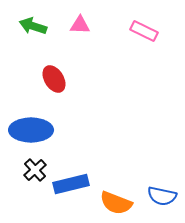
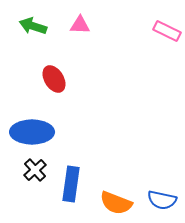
pink rectangle: moved 23 px right
blue ellipse: moved 1 px right, 2 px down
blue rectangle: rotated 68 degrees counterclockwise
blue semicircle: moved 4 px down
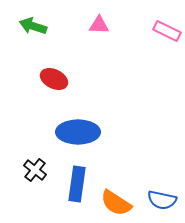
pink triangle: moved 19 px right
red ellipse: rotated 32 degrees counterclockwise
blue ellipse: moved 46 px right
black cross: rotated 10 degrees counterclockwise
blue rectangle: moved 6 px right
orange semicircle: rotated 12 degrees clockwise
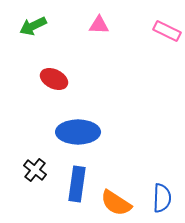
green arrow: rotated 44 degrees counterclockwise
blue semicircle: moved 2 px up; rotated 100 degrees counterclockwise
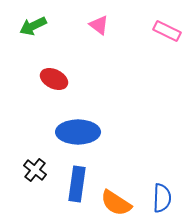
pink triangle: rotated 35 degrees clockwise
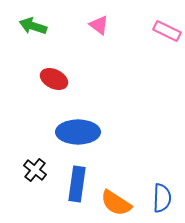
green arrow: rotated 44 degrees clockwise
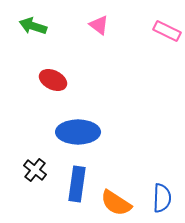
red ellipse: moved 1 px left, 1 px down
